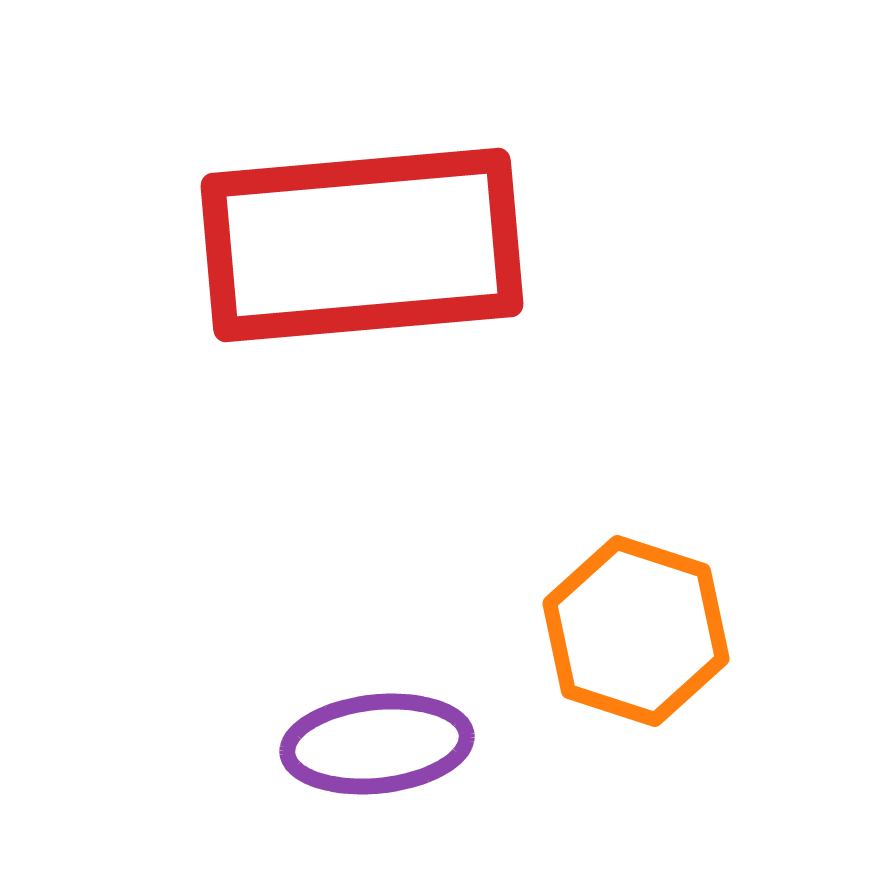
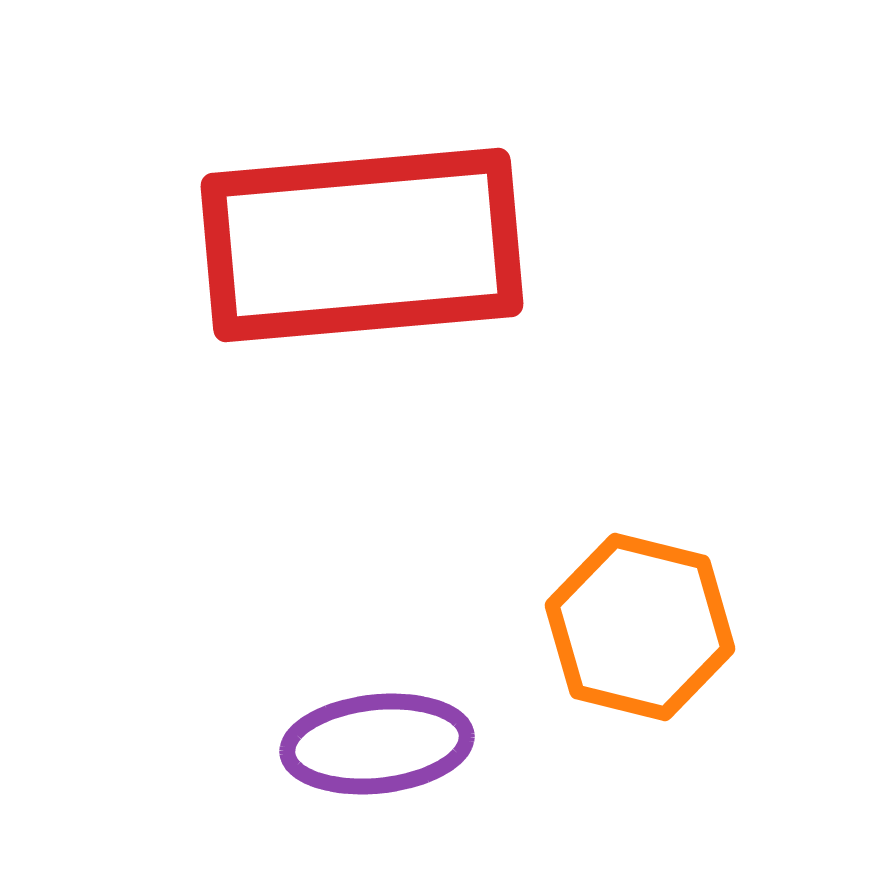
orange hexagon: moved 4 px right, 4 px up; rotated 4 degrees counterclockwise
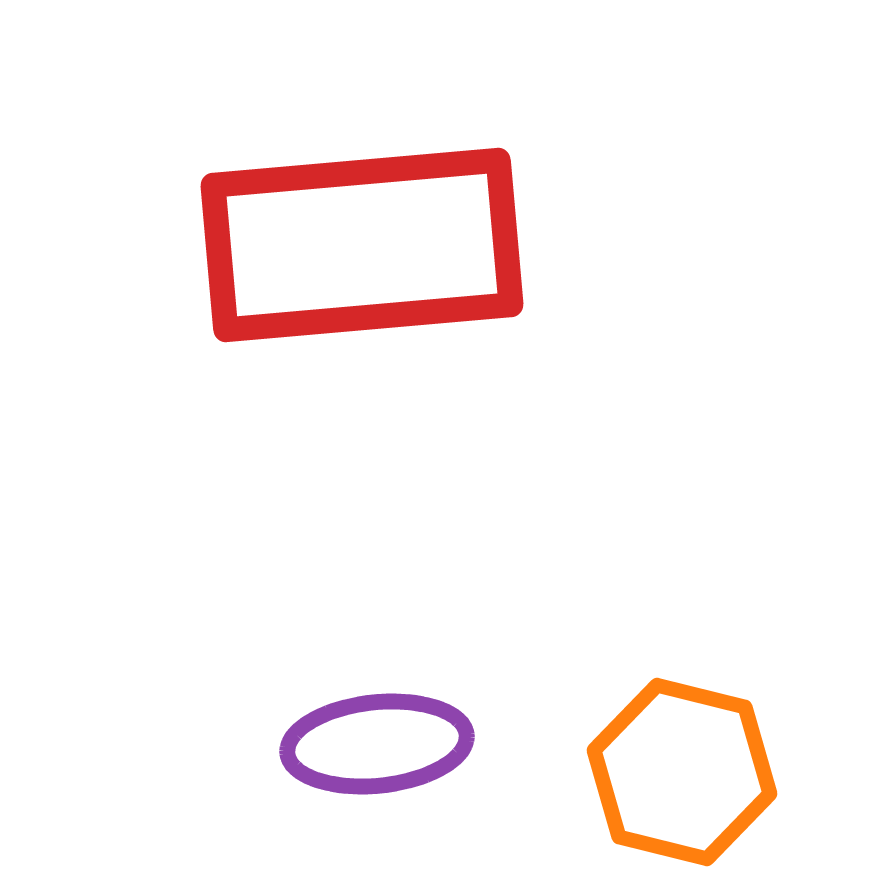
orange hexagon: moved 42 px right, 145 px down
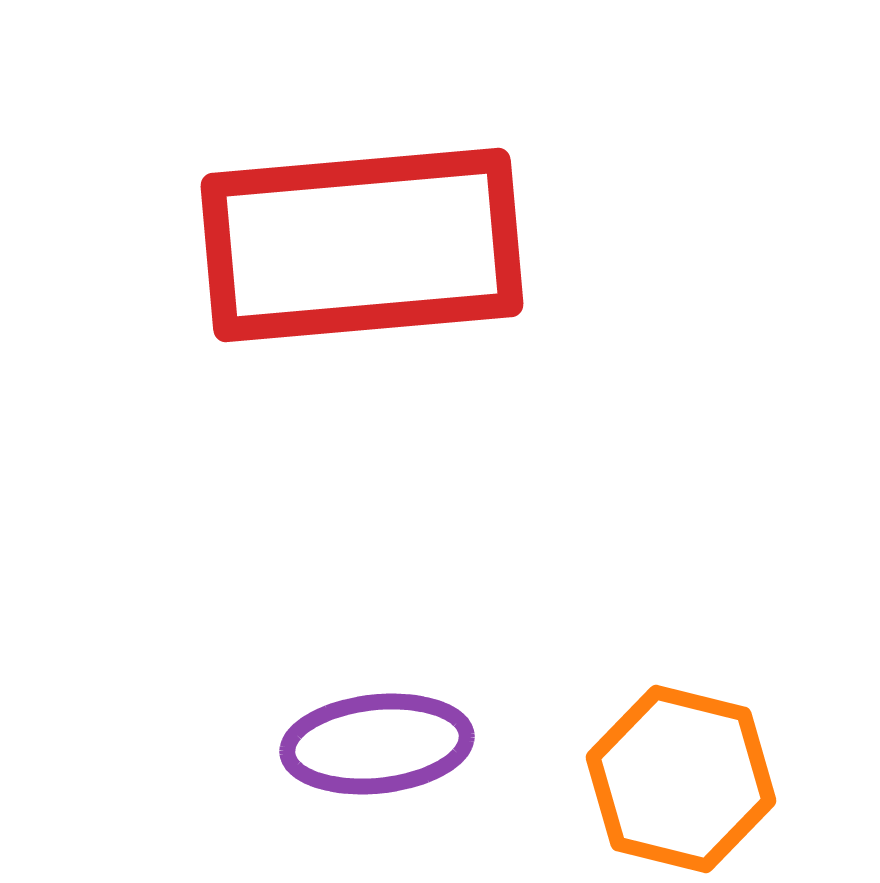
orange hexagon: moved 1 px left, 7 px down
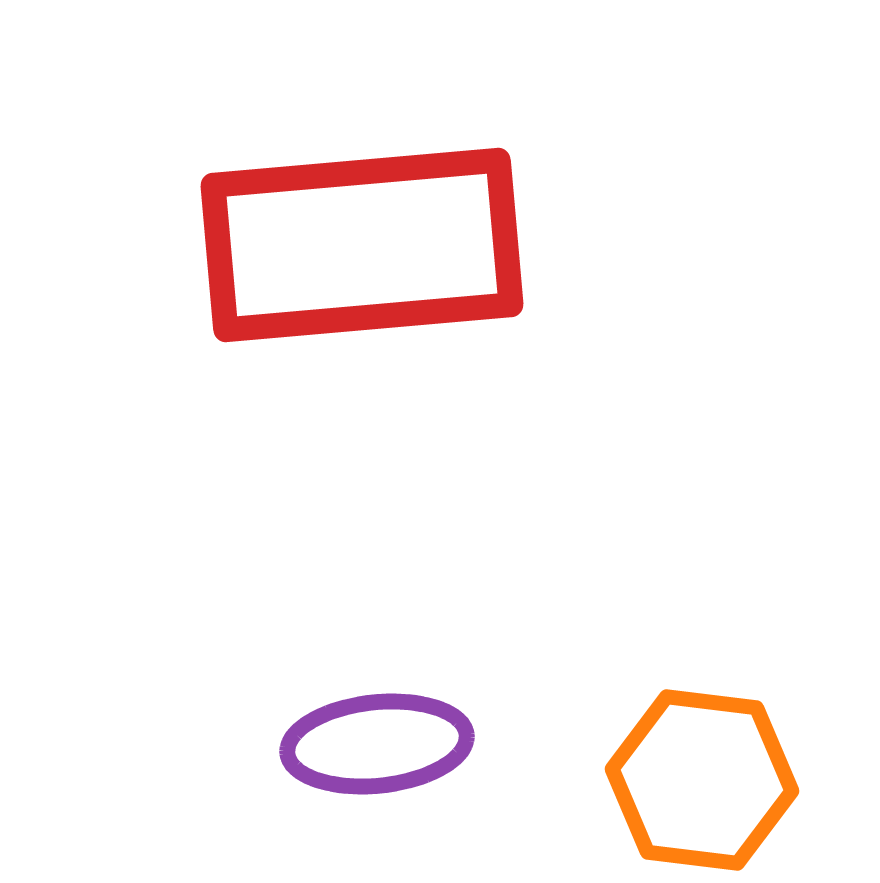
orange hexagon: moved 21 px right, 1 px down; rotated 7 degrees counterclockwise
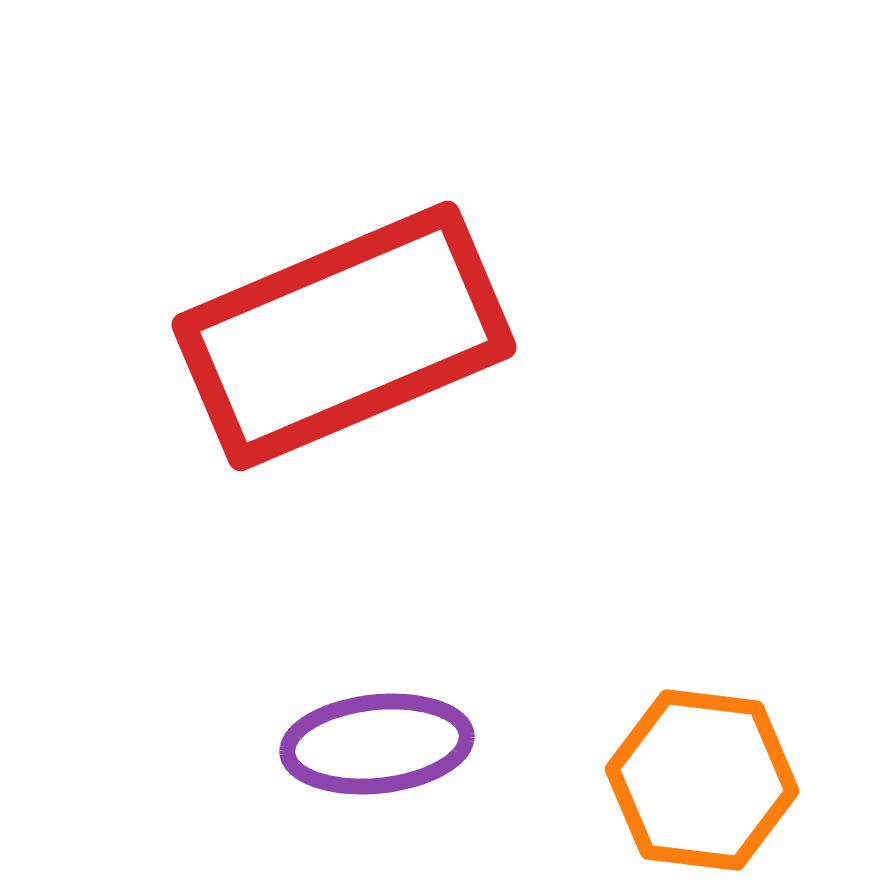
red rectangle: moved 18 px left, 91 px down; rotated 18 degrees counterclockwise
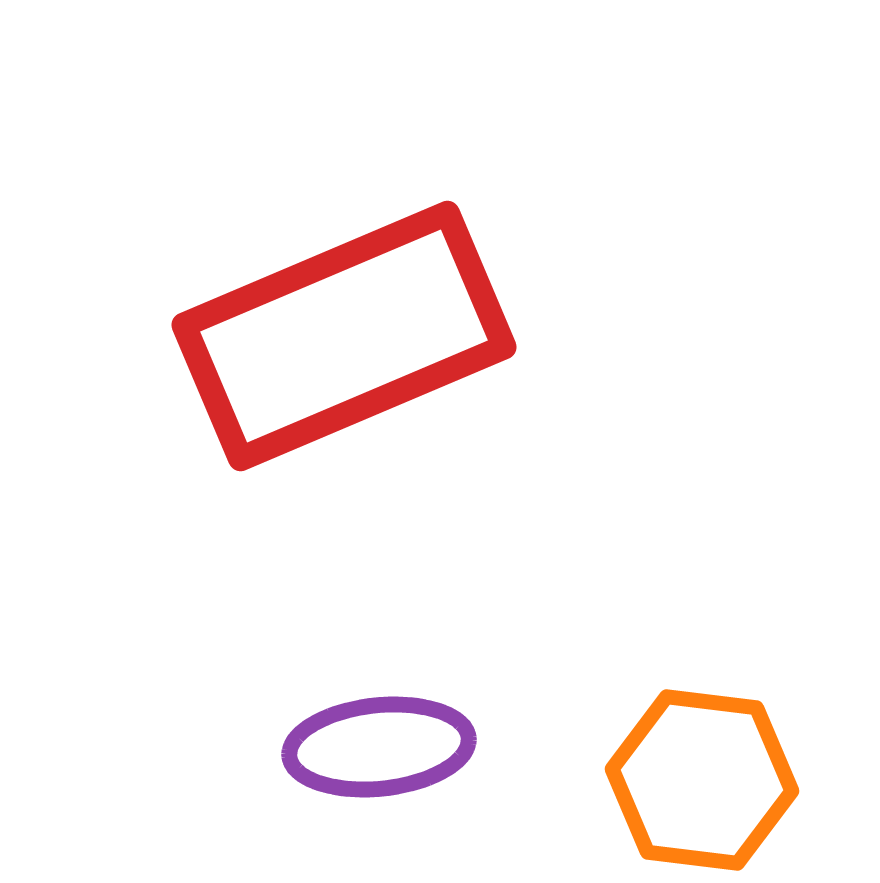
purple ellipse: moved 2 px right, 3 px down
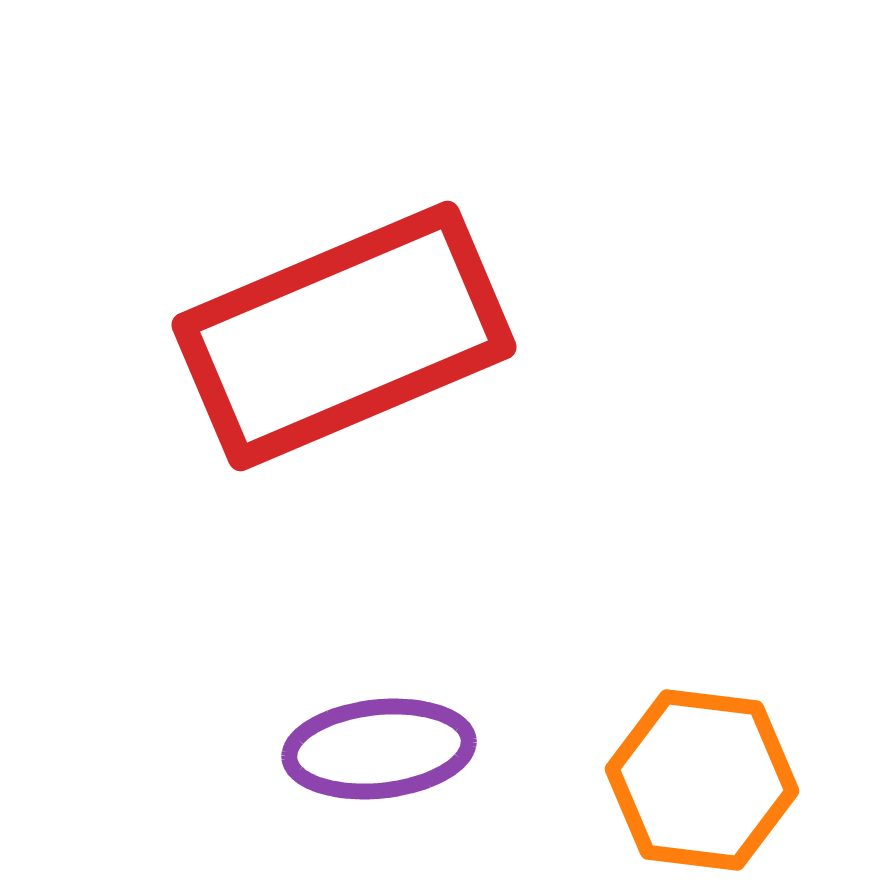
purple ellipse: moved 2 px down
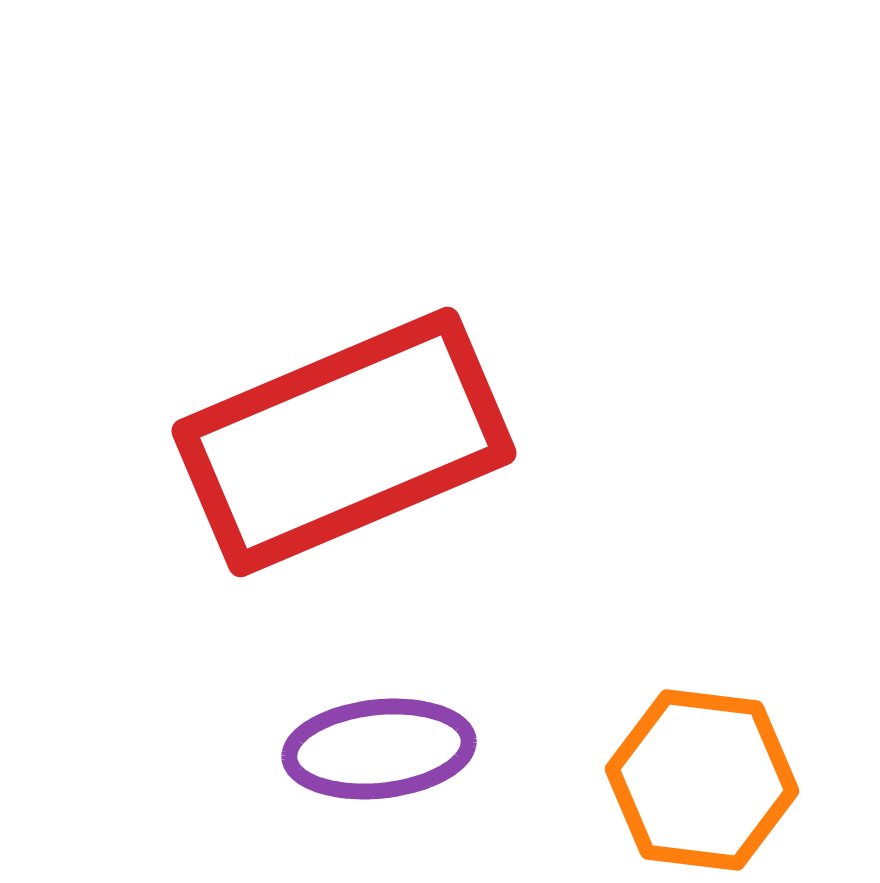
red rectangle: moved 106 px down
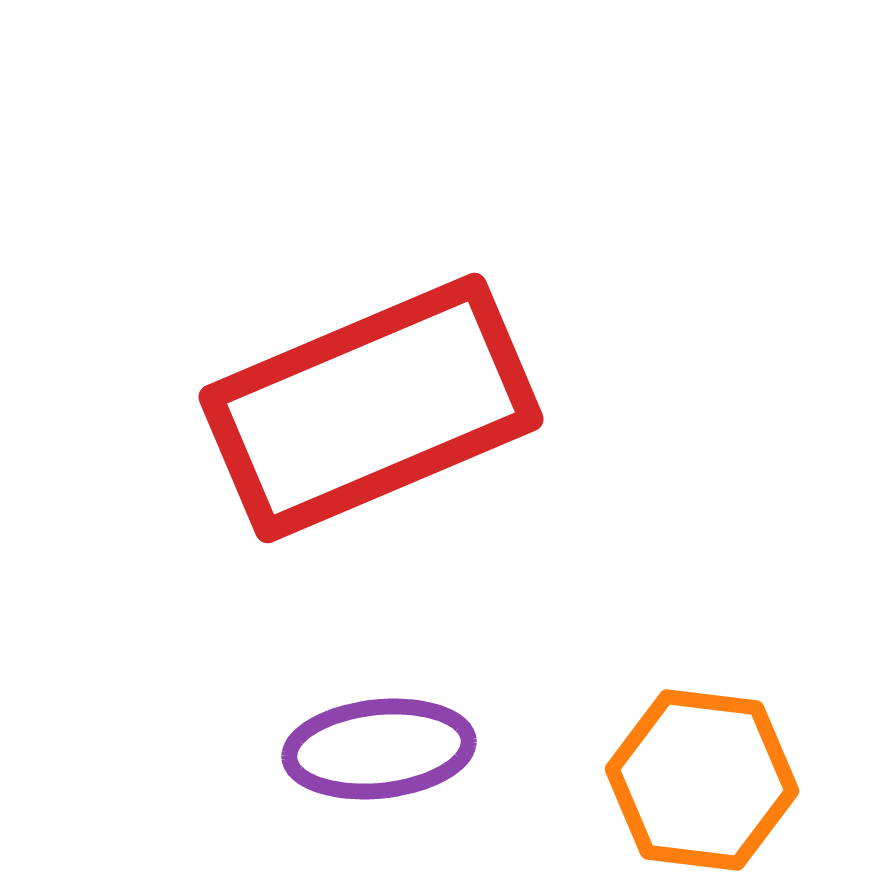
red rectangle: moved 27 px right, 34 px up
